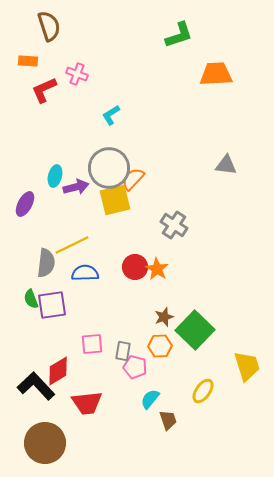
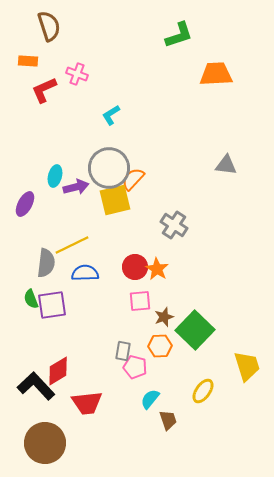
pink square: moved 48 px right, 43 px up
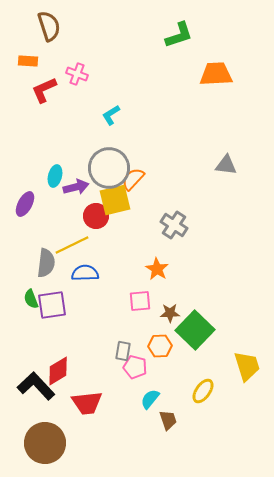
red circle: moved 39 px left, 51 px up
brown star: moved 6 px right, 4 px up; rotated 18 degrees clockwise
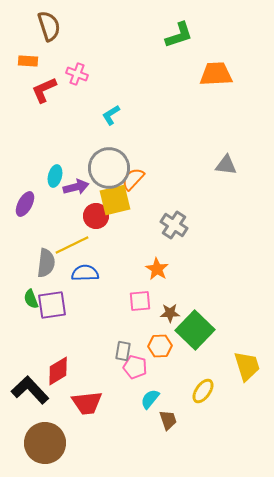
black L-shape: moved 6 px left, 4 px down
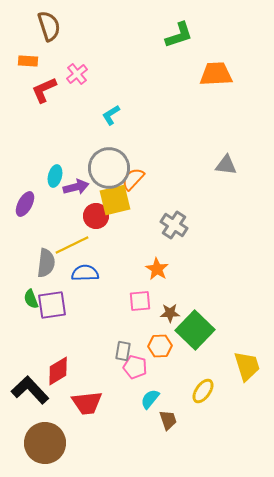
pink cross: rotated 30 degrees clockwise
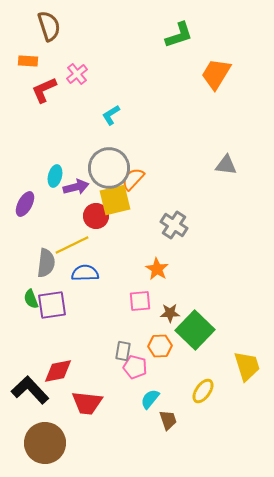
orange trapezoid: rotated 56 degrees counterclockwise
red diamond: rotated 20 degrees clockwise
red trapezoid: rotated 12 degrees clockwise
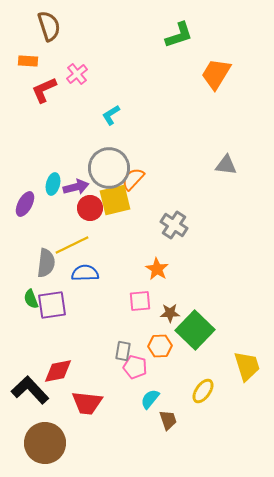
cyan ellipse: moved 2 px left, 8 px down
red circle: moved 6 px left, 8 px up
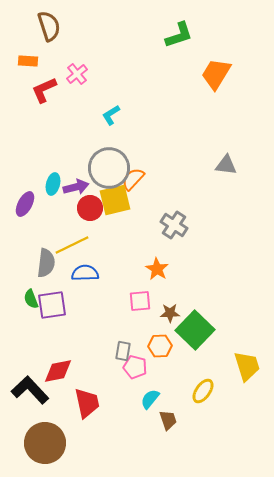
red trapezoid: rotated 108 degrees counterclockwise
